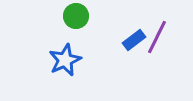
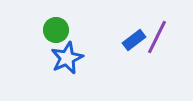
green circle: moved 20 px left, 14 px down
blue star: moved 2 px right, 2 px up
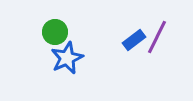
green circle: moved 1 px left, 2 px down
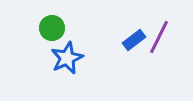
green circle: moved 3 px left, 4 px up
purple line: moved 2 px right
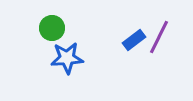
blue star: rotated 20 degrees clockwise
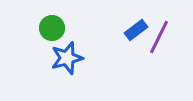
blue rectangle: moved 2 px right, 10 px up
blue star: rotated 12 degrees counterclockwise
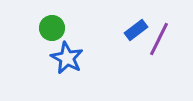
purple line: moved 2 px down
blue star: rotated 28 degrees counterclockwise
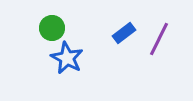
blue rectangle: moved 12 px left, 3 px down
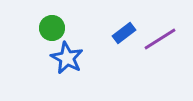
purple line: moved 1 px right; rotated 32 degrees clockwise
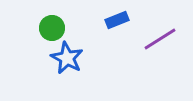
blue rectangle: moved 7 px left, 13 px up; rotated 15 degrees clockwise
